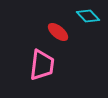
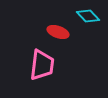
red ellipse: rotated 20 degrees counterclockwise
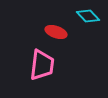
red ellipse: moved 2 px left
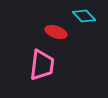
cyan diamond: moved 4 px left
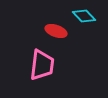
red ellipse: moved 1 px up
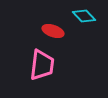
red ellipse: moved 3 px left
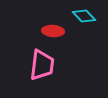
red ellipse: rotated 15 degrees counterclockwise
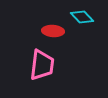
cyan diamond: moved 2 px left, 1 px down
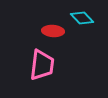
cyan diamond: moved 1 px down
